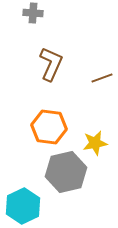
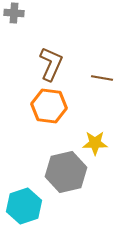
gray cross: moved 19 px left
brown line: rotated 30 degrees clockwise
orange hexagon: moved 21 px up
yellow star: rotated 10 degrees clockwise
cyan hexagon: moved 1 px right; rotated 8 degrees clockwise
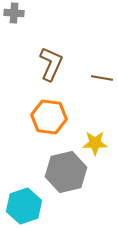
orange hexagon: moved 11 px down
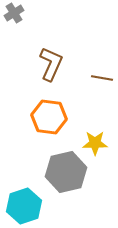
gray cross: rotated 36 degrees counterclockwise
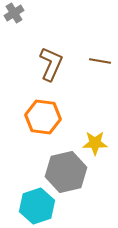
brown line: moved 2 px left, 17 px up
orange hexagon: moved 6 px left
cyan hexagon: moved 13 px right
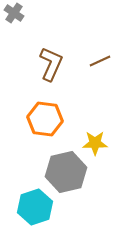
gray cross: rotated 24 degrees counterclockwise
brown line: rotated 35 degrees counterclockwise
orange hexagon: moved 2 px right, 2 px down
cyan hexagon: moved 2 px left, 1 px down
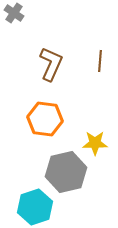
brown line: rotated 60 degrees counterclockwise
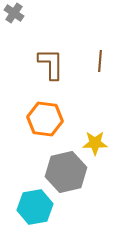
brown L-shape: rotated 24 degrees counterclockwise
cyan hexagon: rotated 8 degrees clockwise
